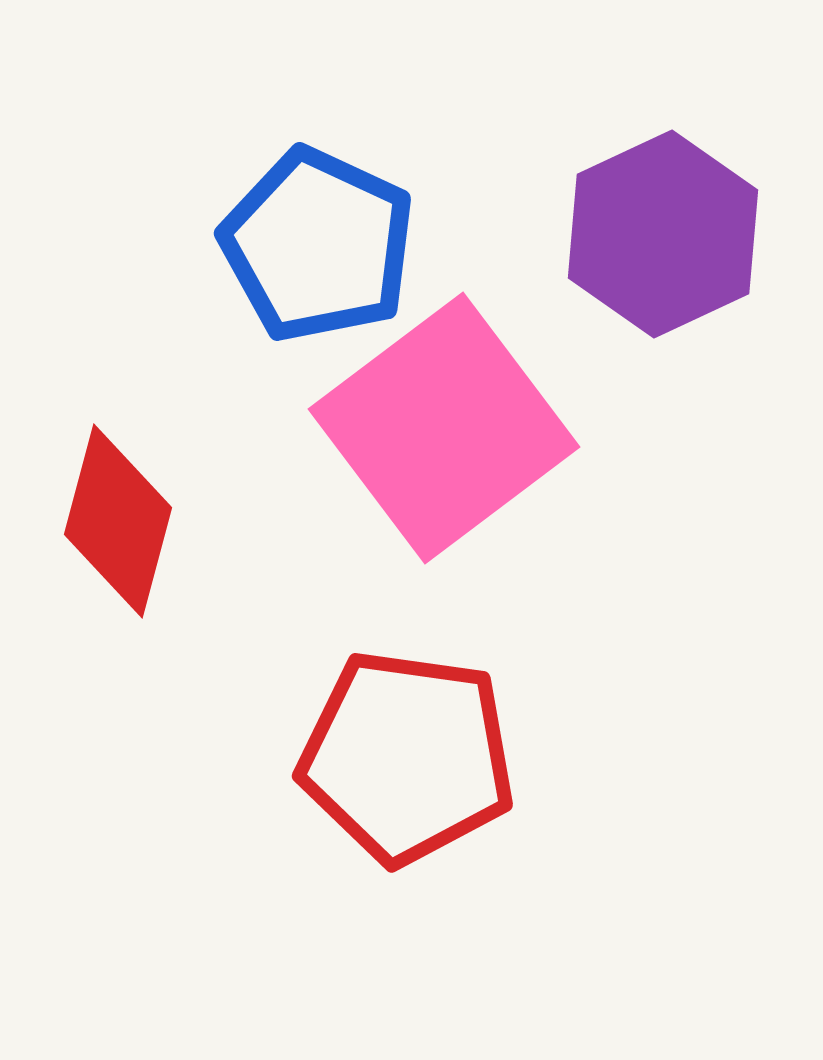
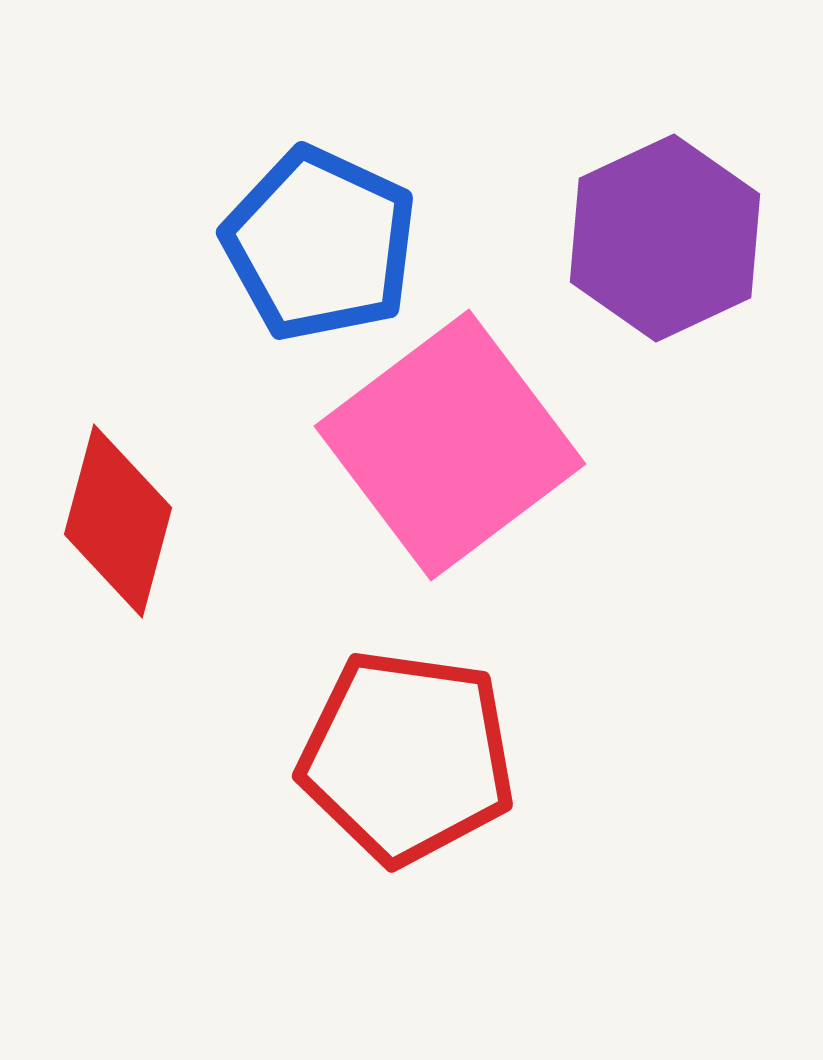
purple hexagon: moved 2 px right, 4 px down
blue pentagon: moved 2 px right, 1 px up
pink square: moved 6 px right, 17 px down
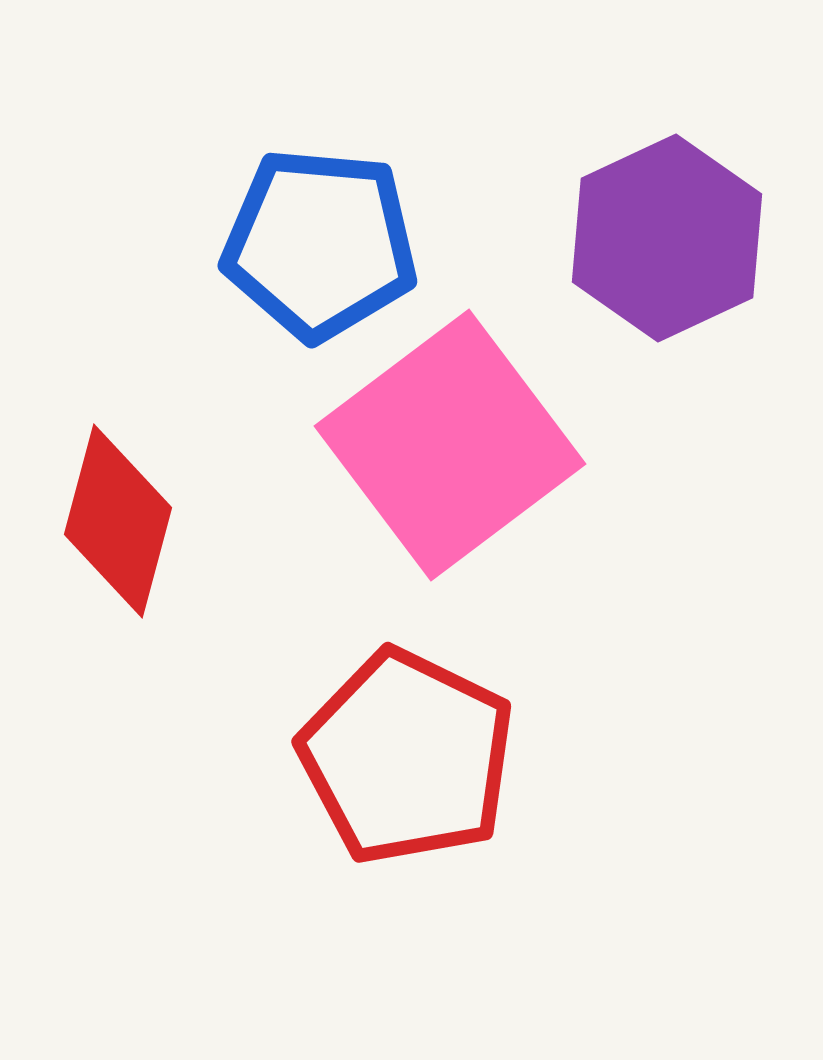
purple hexagon: moved 2 px right
blue pentagon: rotated 20 degrees counterclockwise
red pentagon: rotated 18 degrees clockwise
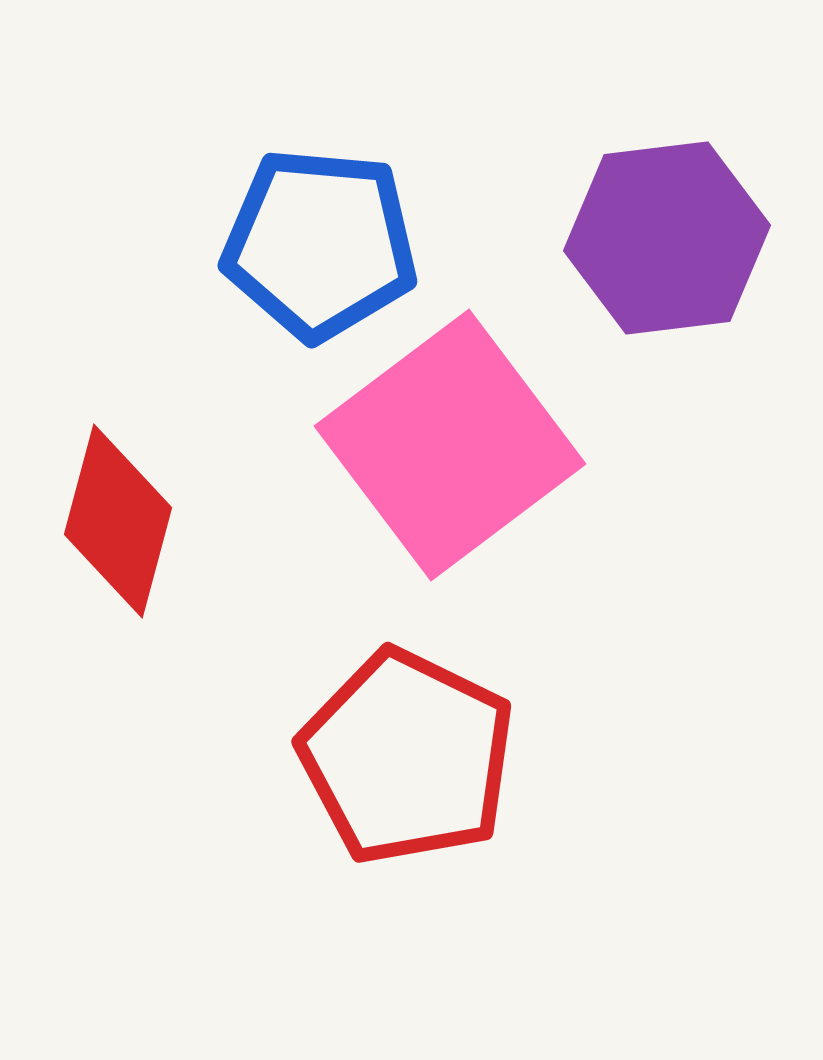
purple hexagon: rotated 18 degrees clockwise
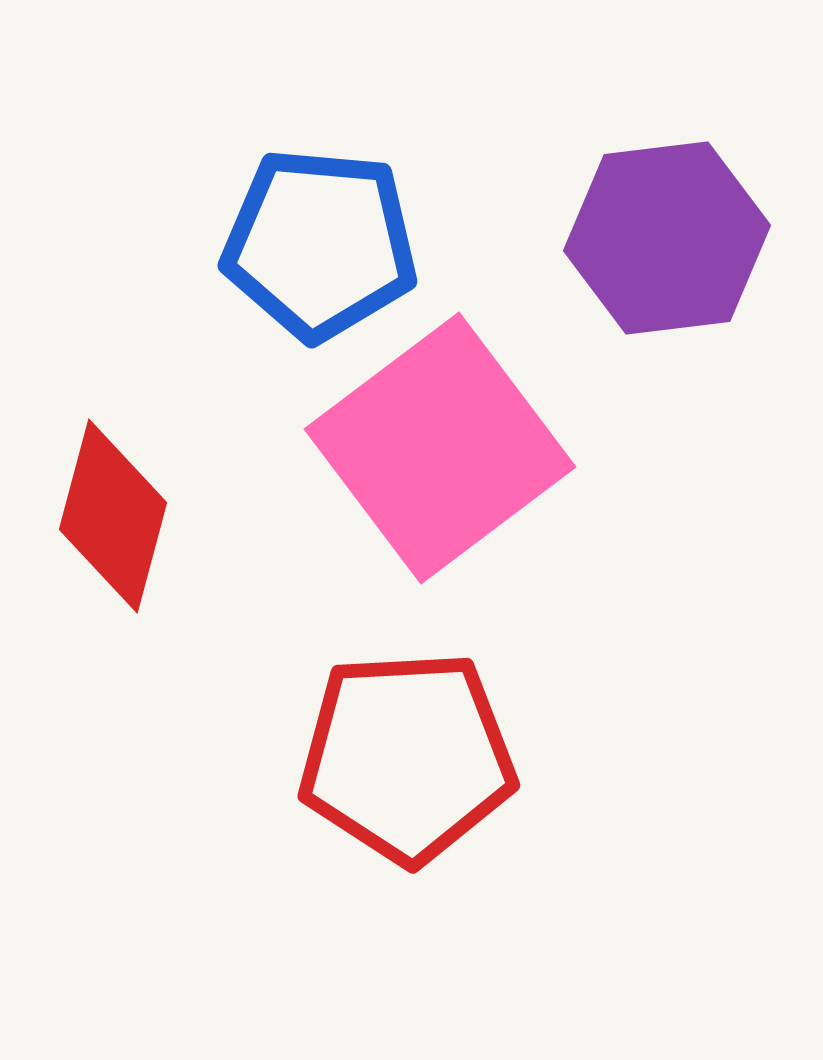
pink square: moved 10 px left, 3 px down
red diamond: moved 5 px left, 5 px up
red pentagon: rotated 29 degrees counterclockwise
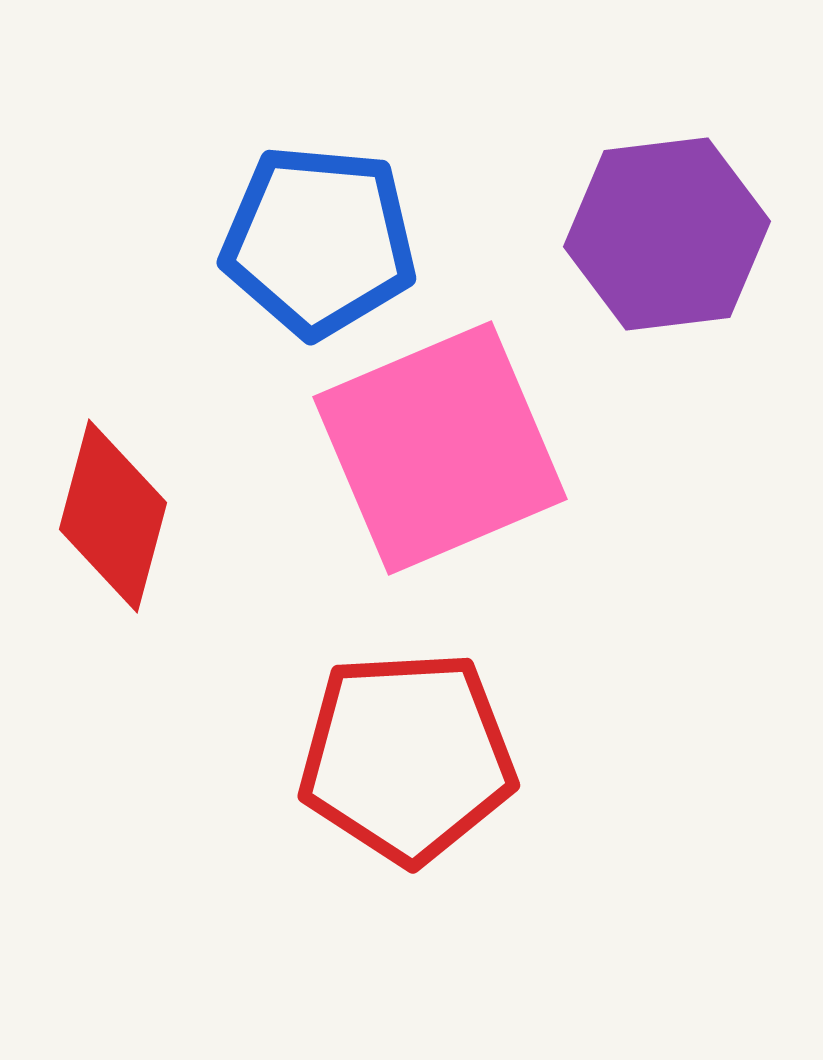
purple hexagon: moved 4 px up
blue pentagon: moved 1 px left, 3 px up
pink square: rotated 14 degrees clockwise
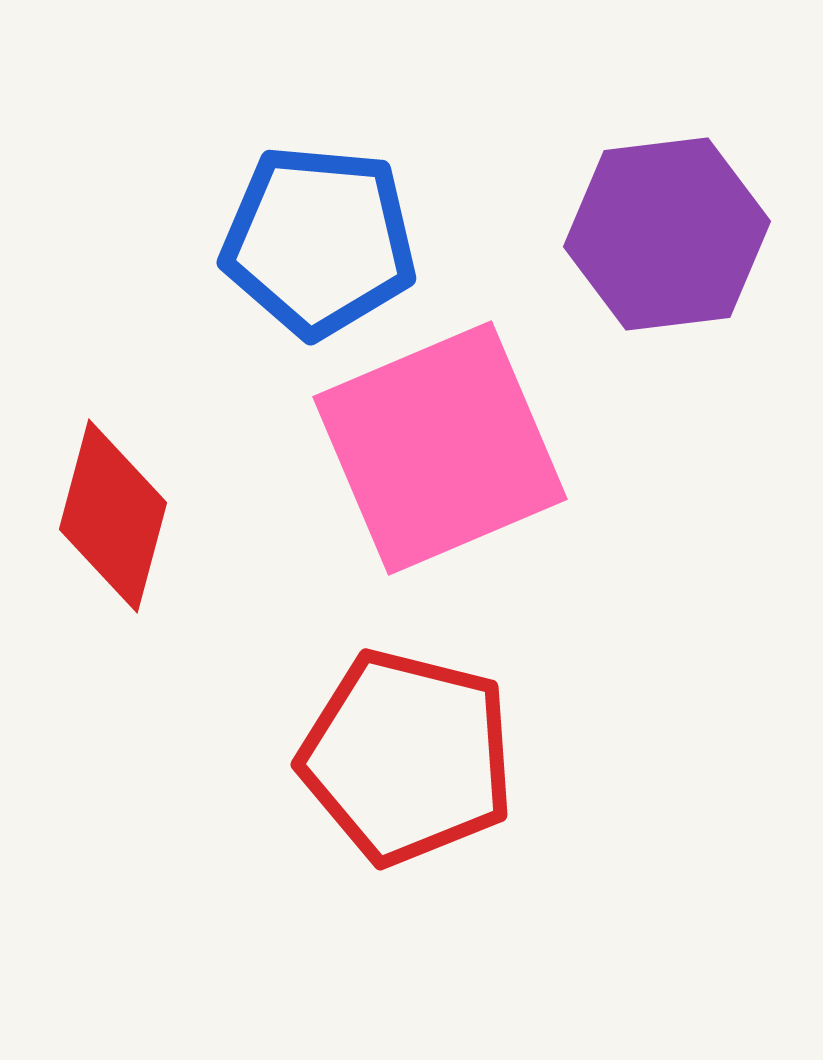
red pentagon: rotated 17 degrees clockwise
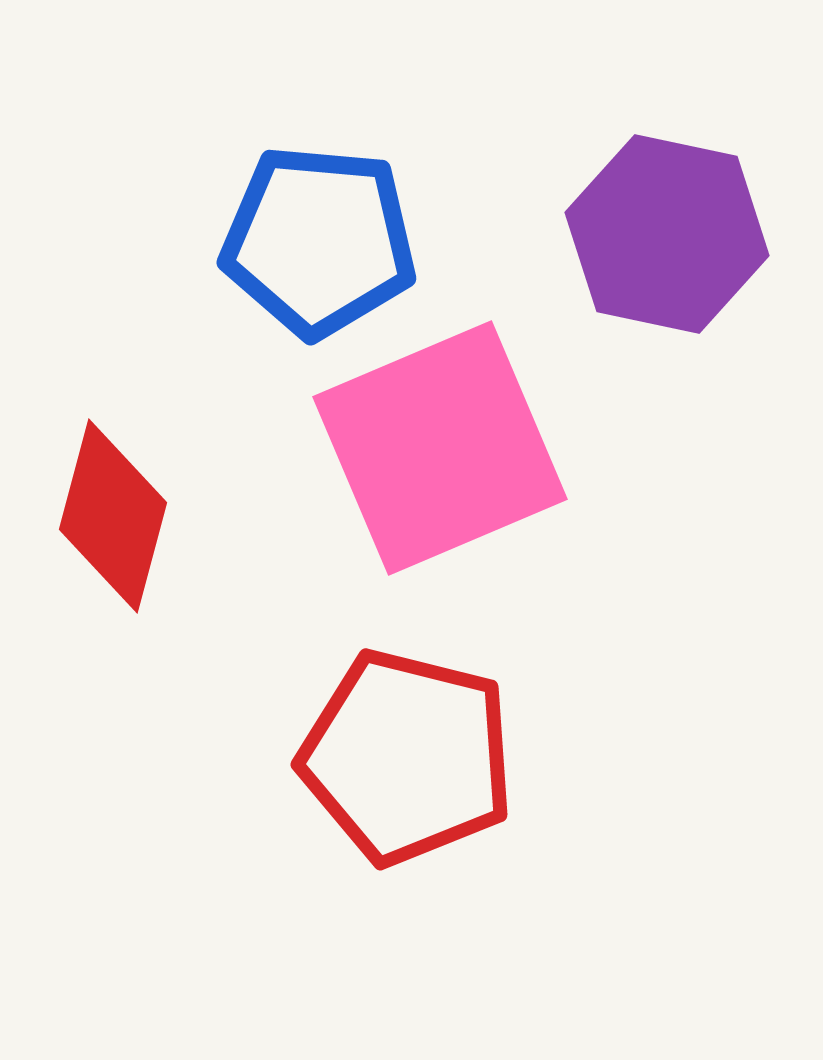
purple hexagon: rotated 19 degrees clockwise
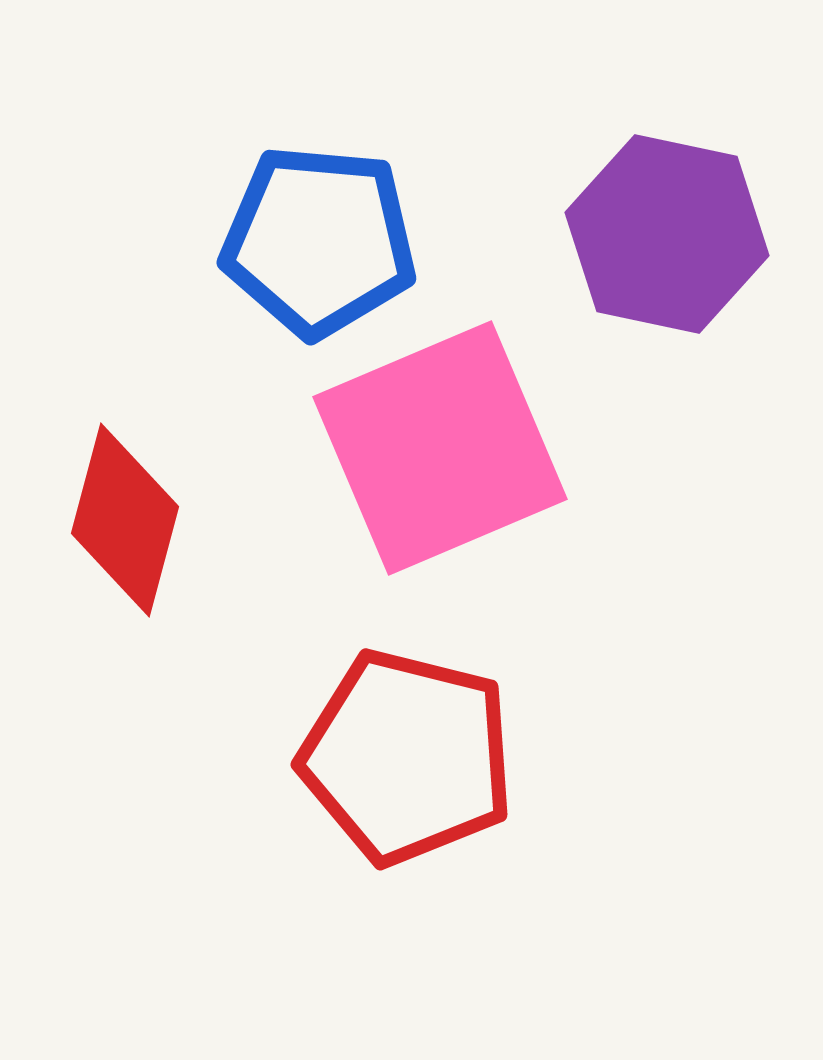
red diamond: moved 12 px right, 4 px down
